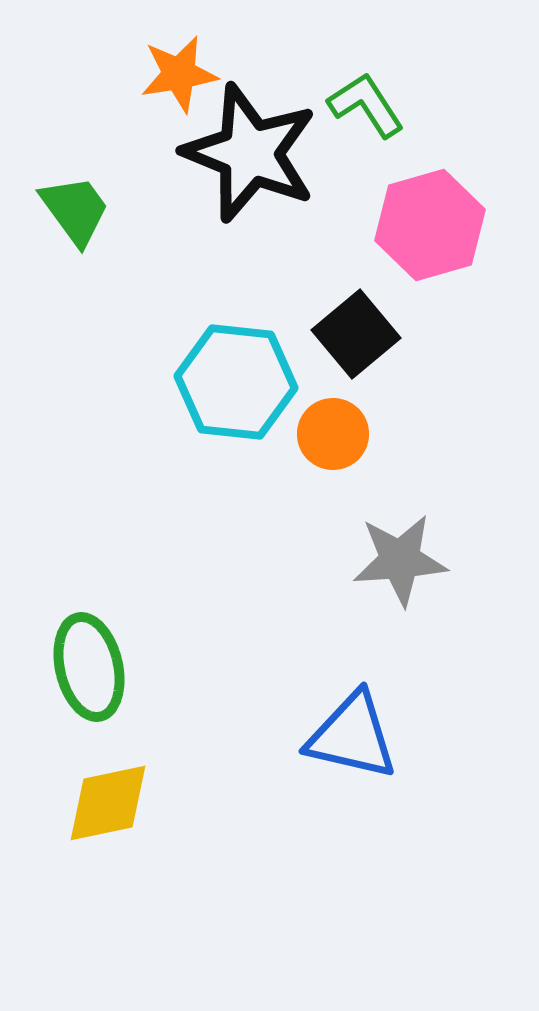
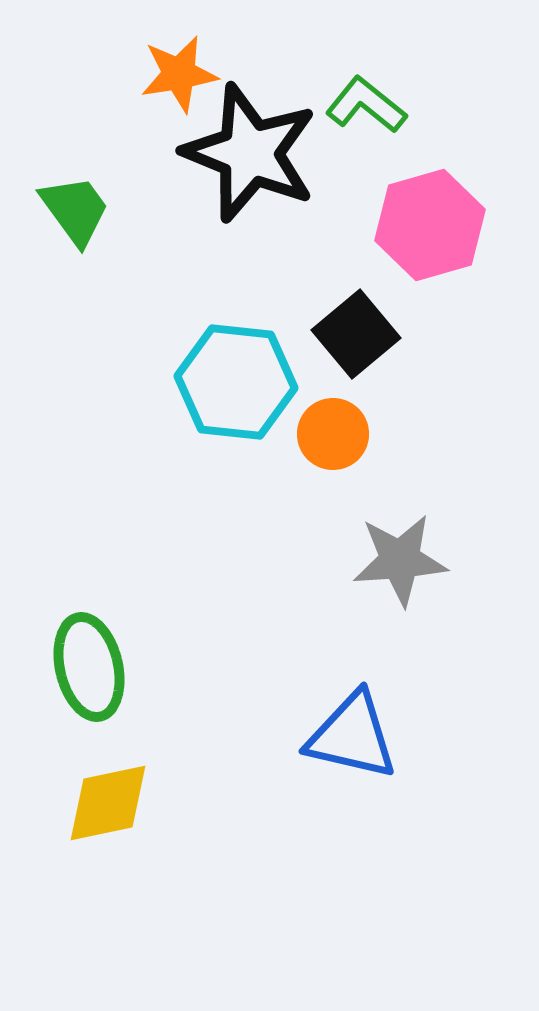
green L-shape: rotated 18 degrees counterclockwise
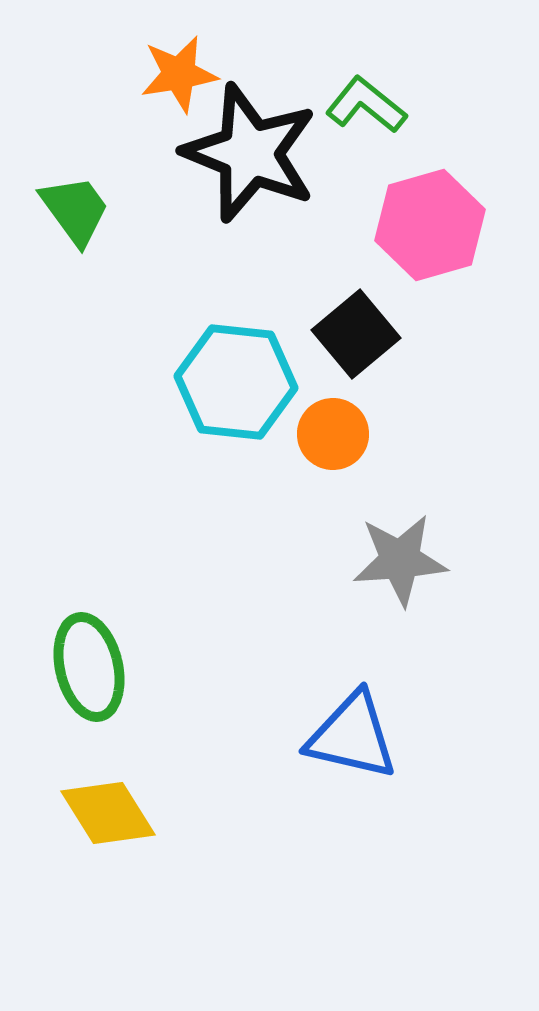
yellow diamond: moved 10 px down; rotated 70 degrees clockwise
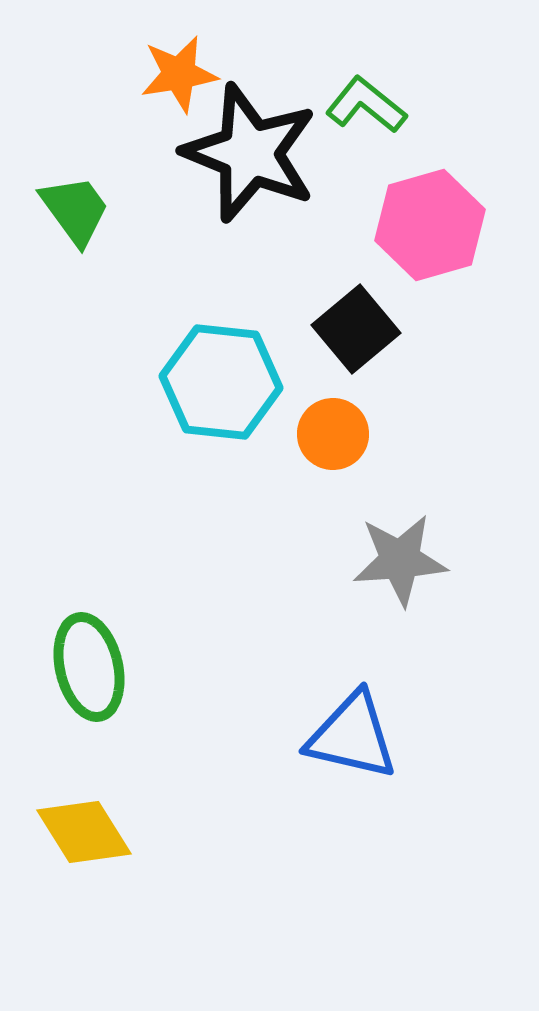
black square: moved 5 px up
cyan hexagon: moved 15 px left
yellow diamond: moved 24 px left, 19 px down
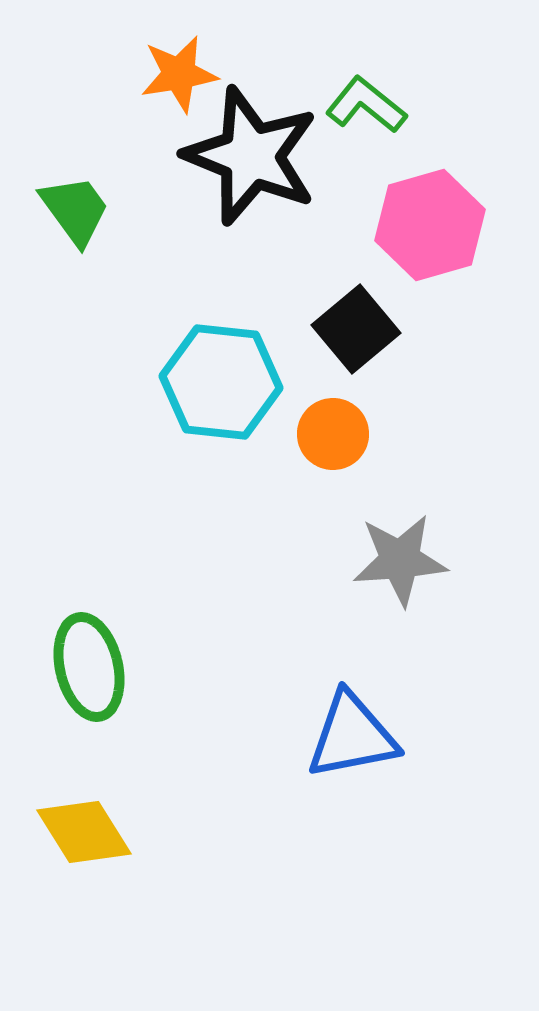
black star: moved 1 px right, 3 px down
blue triangle: rotated 24 degrees counterclockwise
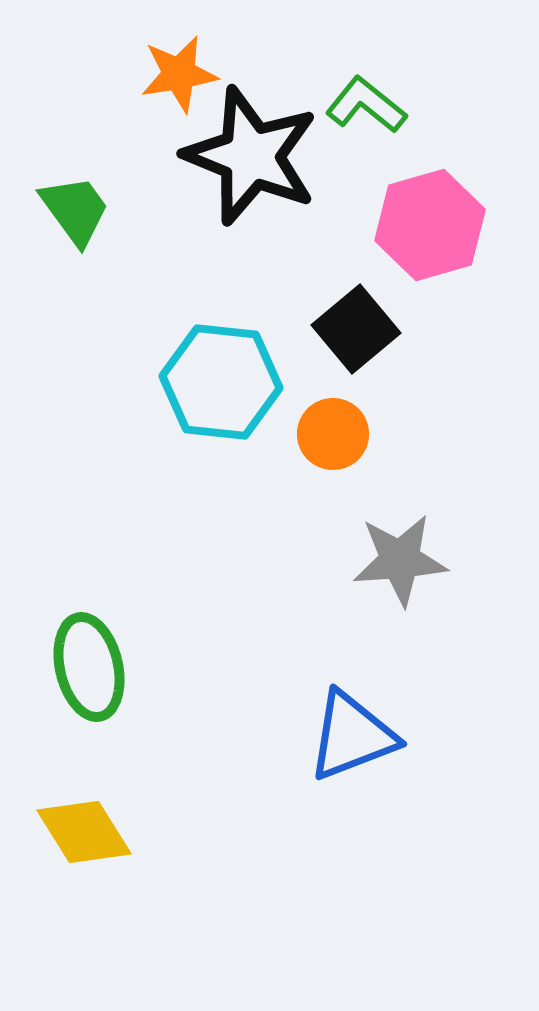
blue triangle: rotated 10 degrees counterclockwise
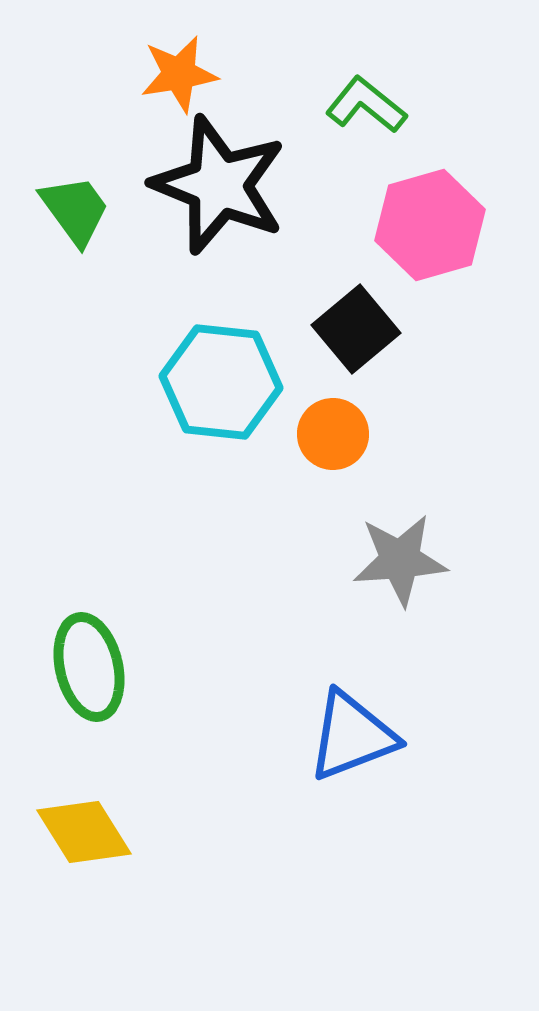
black star: moved 32 px left, 29 px down
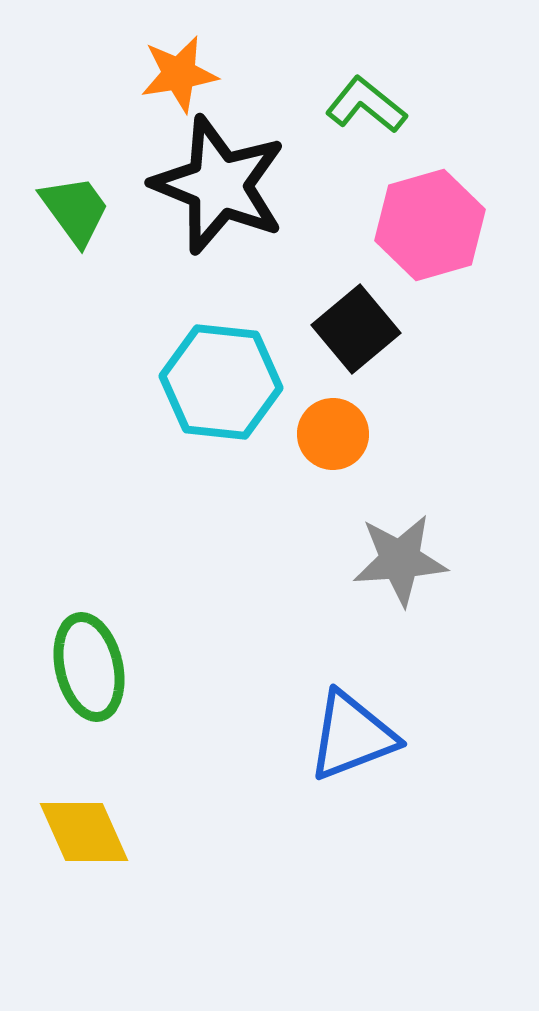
yellow diamond: rotated 8 degrees clockwise
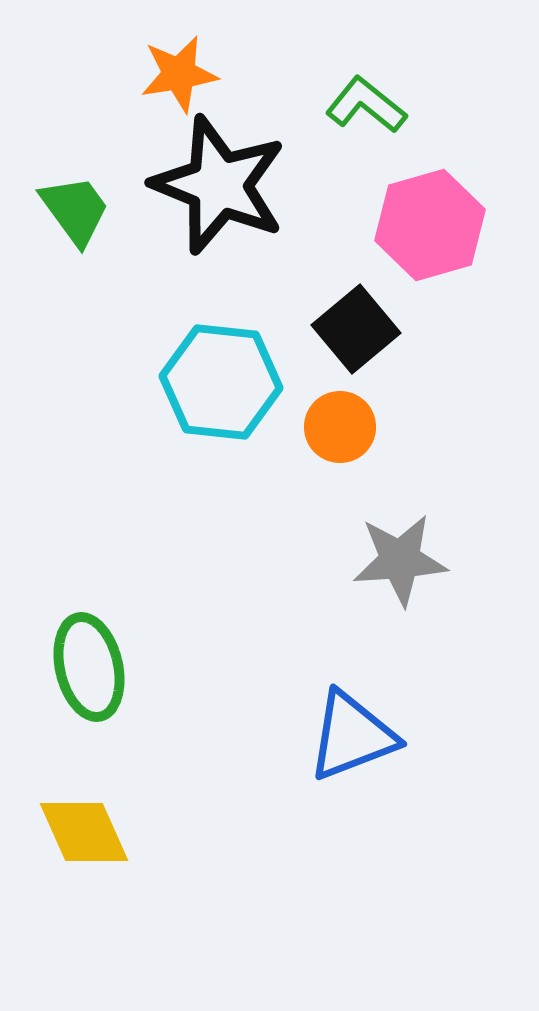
orange circle: moved 7 px right, 7 px up
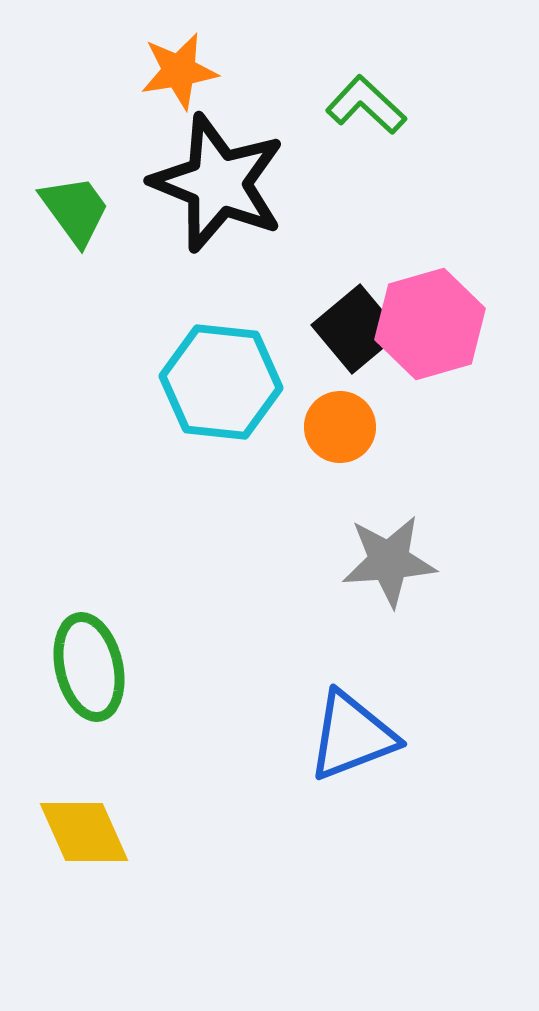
orange star: moved 3 px up
green L-shape: rotated 4 degrees clockwise
black star: moved 1 px left, 2 px up
pink hexagon: moved 99 px down
gray star: moved 11 px left, 1 px down
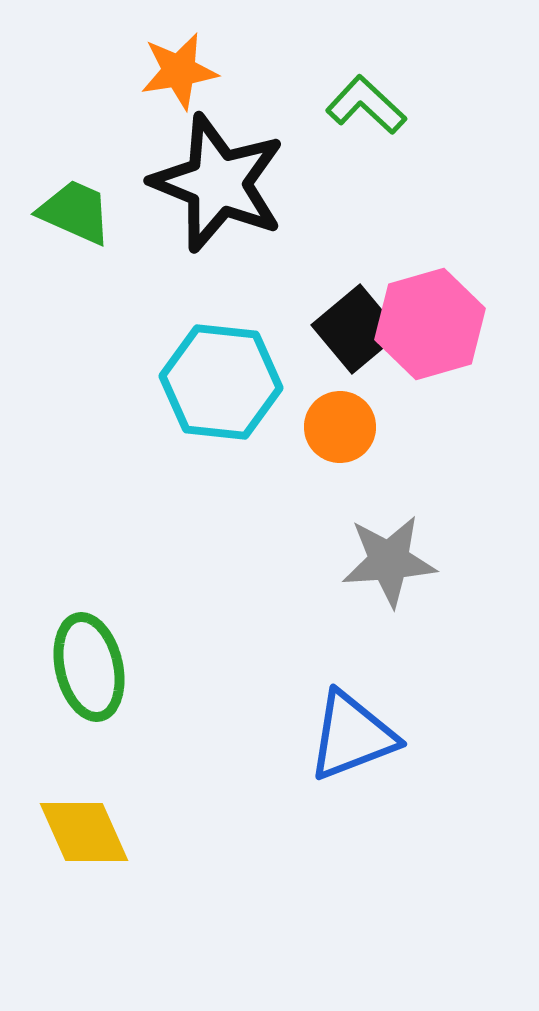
green trapezoid: moved 2 px down; rotated 30 degrees counterclockwise
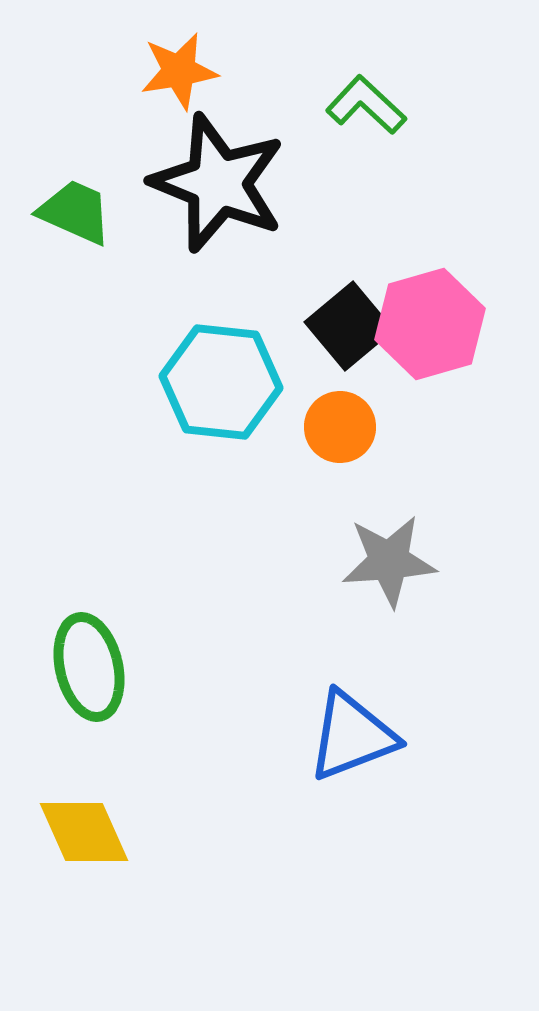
black square: moved 7 px left, 3 px up
